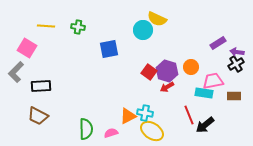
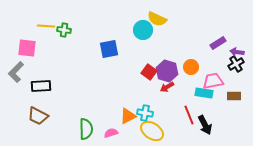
green cross: moved 14 px left, 3 px down
pink square: rotated 24 degrees counterclockwise
black arrow: rotated 78 degrees counterclockwise
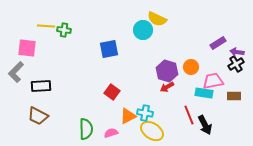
red square: moved 37 px left, 20 px down
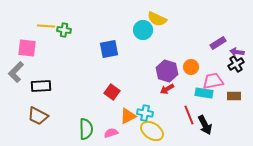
red arrow: moved 2 px down
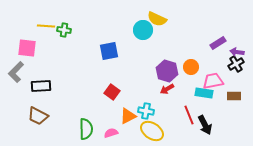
blue square: moved 2 px down
cyan cross: moved 1 px right, 2 px up
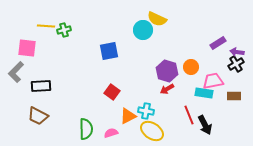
green cross: rotated 24 degrees counterclockwise
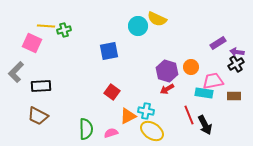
cyan circle: moved 5 px left, 4 px up
pink square: moved 5 px right, 5 px up; rotated 18 degrees clockwise
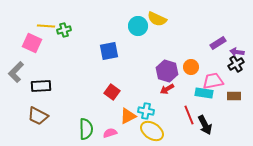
pink semicircle: moved 1 px left
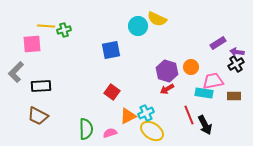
pink square: moved 1 px down; rotated 30 degrees counterclockwise
blue square: moved 2 px right, 1 px up
cyan cross: moved 2 px down; rotated 35 degrees counterclockwise
